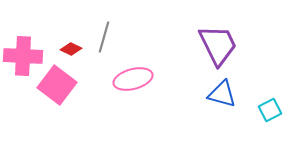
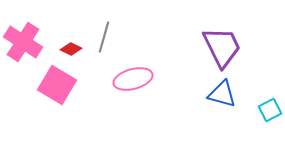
purple trapezoid: moved 4 px right, 2 px down
pink cross: moved 14 px up; rotated 30 degrees clockwise
pink square: rotated 6 degrees counterclockwise
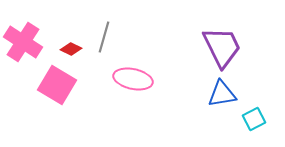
pink ellipse: rotated 27 degrees clockwise
blue triangle: rotated 24 degrees counterclockwise
cyan square: moved 16 px left, 9 px down
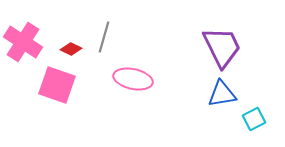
pink square: rotated 12 degrees counterclockwise
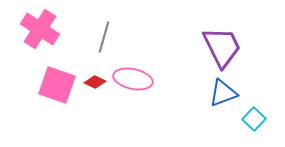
pink cross: moved 17 px right, 13 px up
red diamond: moved 24 px right, 33 px down
blue triangle: moved 1 px right, 1 px up; rotated 12 degrees counterclockwise
cyan square: rotated 20 degrees counterclockwise
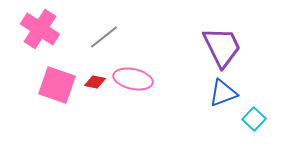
gray line: rotated 36 degrees clockwise
red diamond: rotated 15 degrees counterclockwise
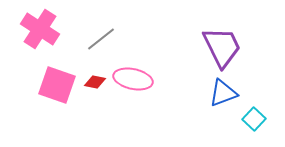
gray line: moved 3 px left, 2 px down
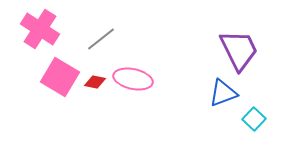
purple trapezoid: moved 17 px right, 3 px down
pink square: moved 3 px right, 8 px up; rotated 12 degrees clockwise
